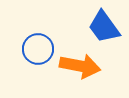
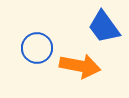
blue circle: moved 1 px left, 1 px up
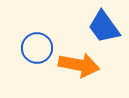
orange arrow: moved 1 px left, 1 px up
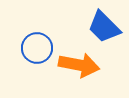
blue trapezoid: rotated 9 degrees counterclockwise
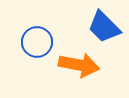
blue circle: moved 6 px up
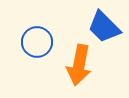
orange arrow: rotated 90 degrees clockwise
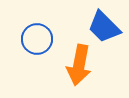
blue circle: moved 3 px up
